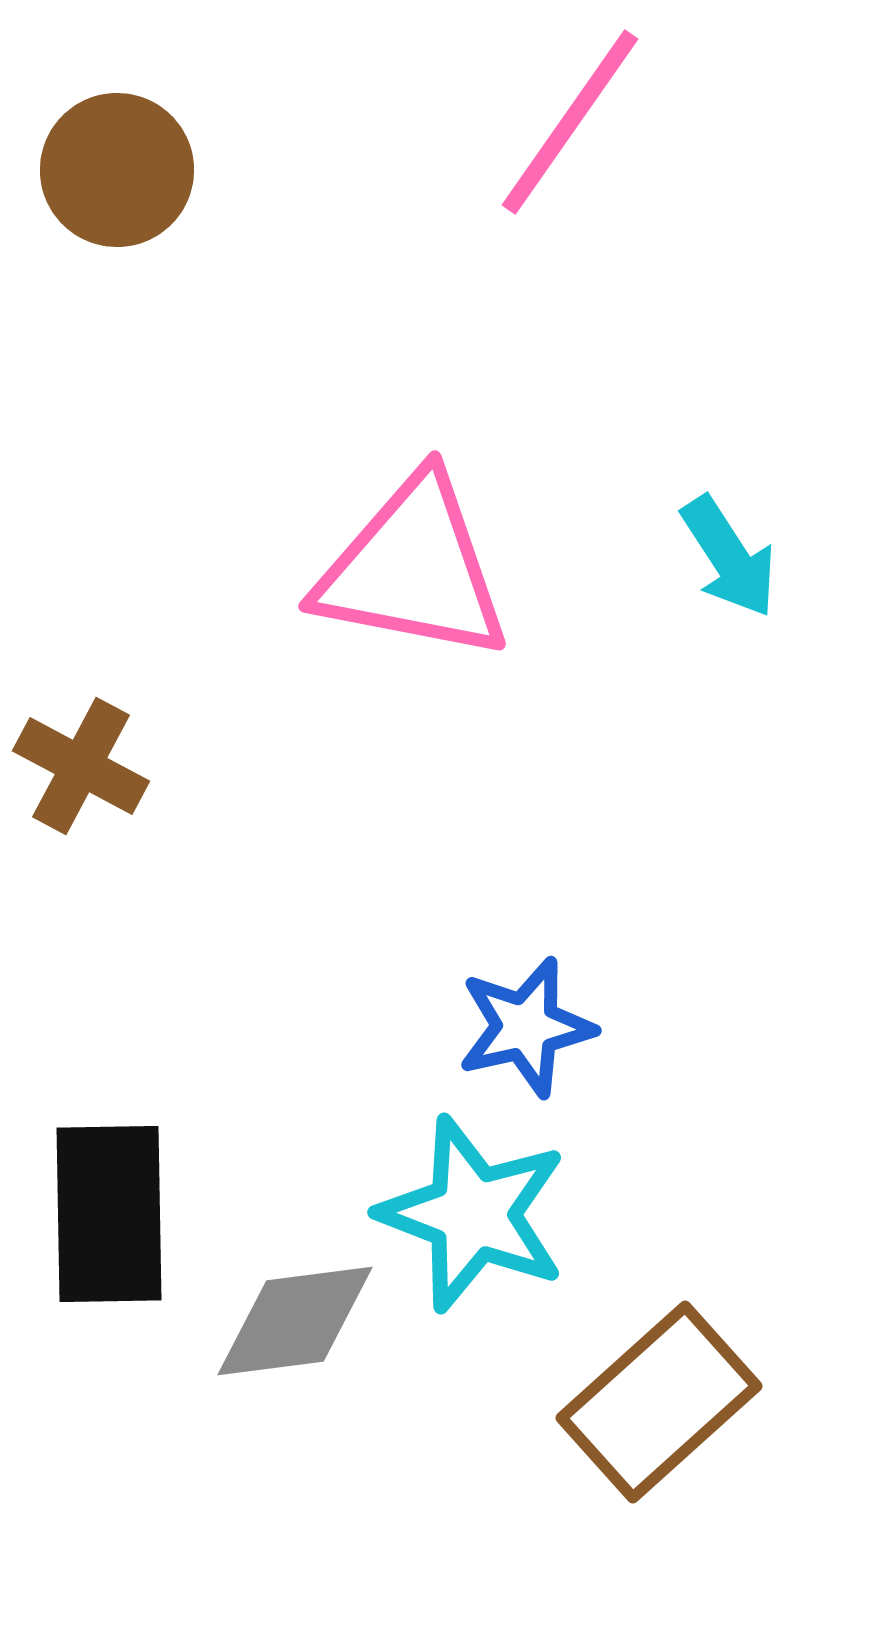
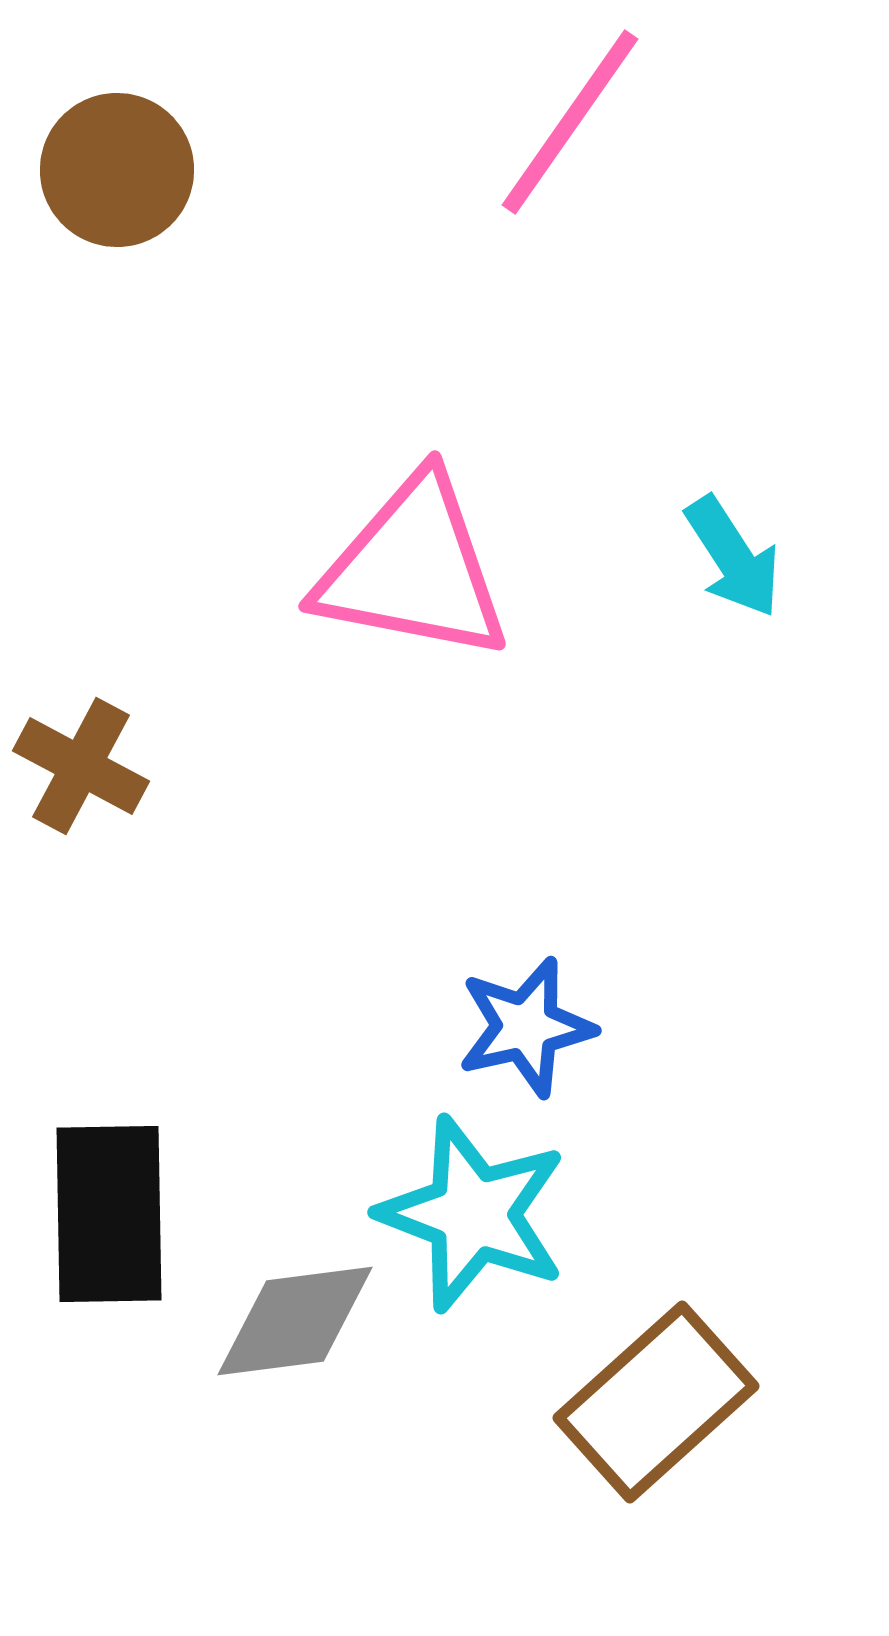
cyan arrow: moved 4 px right
brown rectangle: moved 3 px left
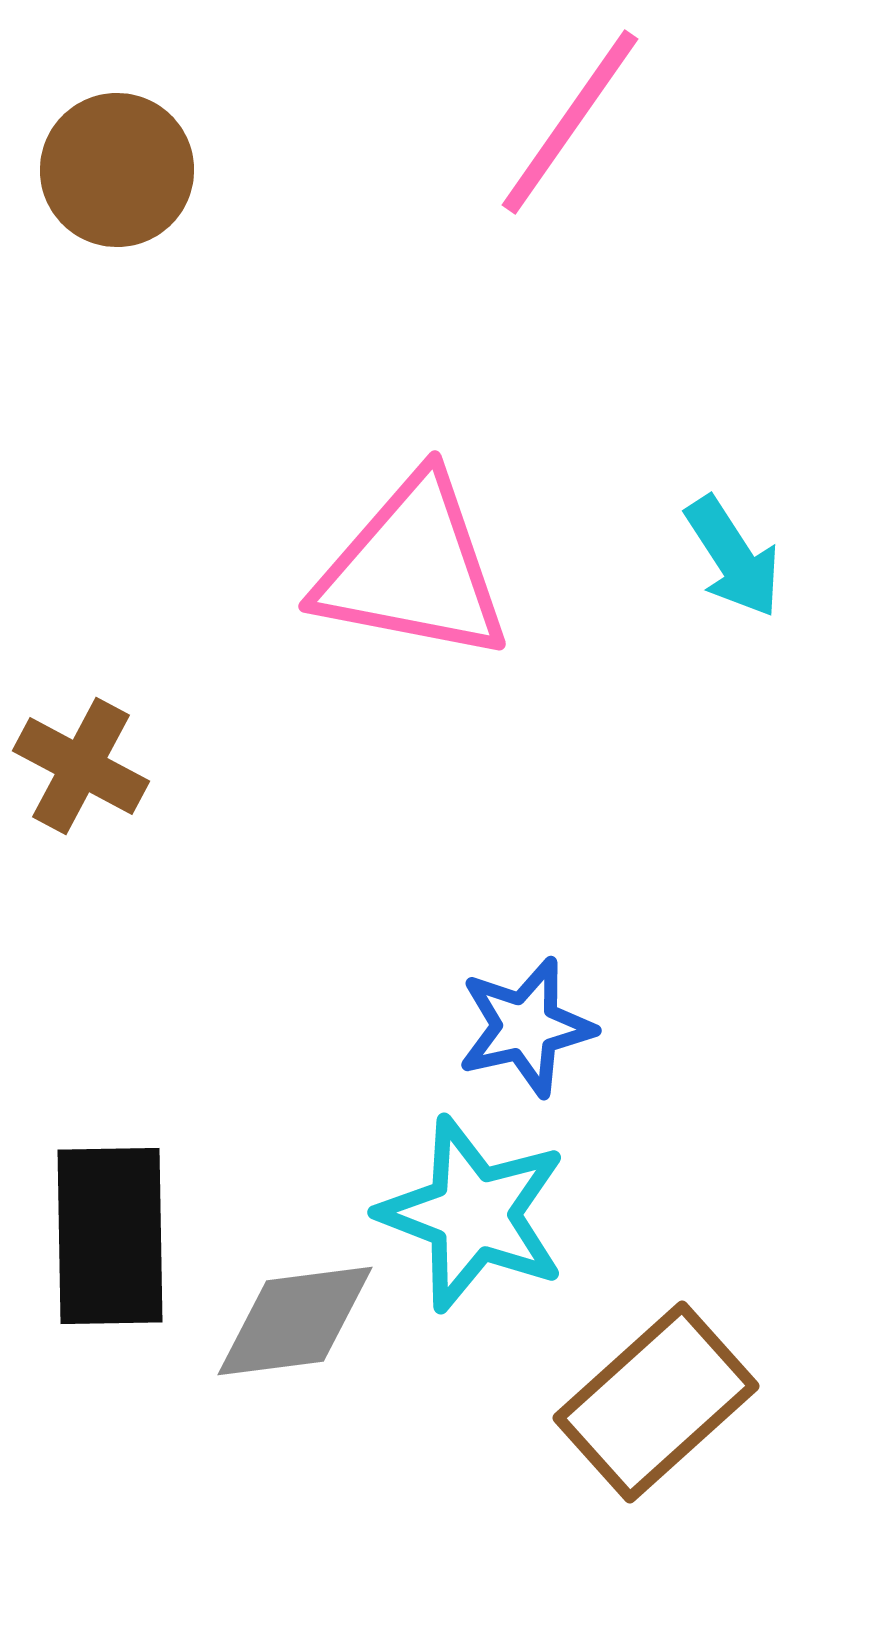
black rectangle: moved 1 px right, 22 px down
